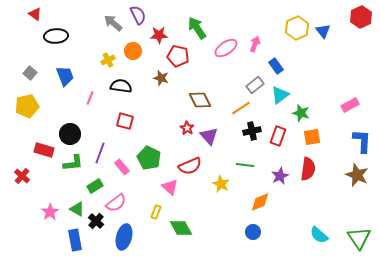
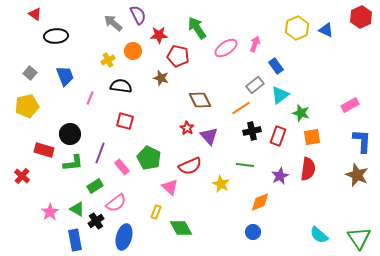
blue triangle at (323, 31): moved 3 px right, 1 px up; rotated 28 degrees counterclockwise
black cross at (96, 221): rotated 14 degrees clockwise
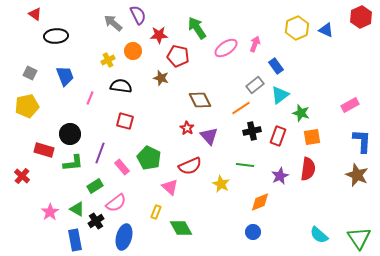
gray square at (30, 73): rotated 16 degrees counterclockwise
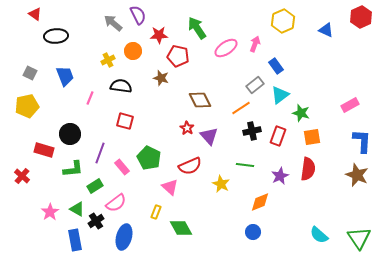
yellow hexagon at (297, 28): moved 14 px left, 7 px up
green L-shape at (73, 163): moved 6 px down
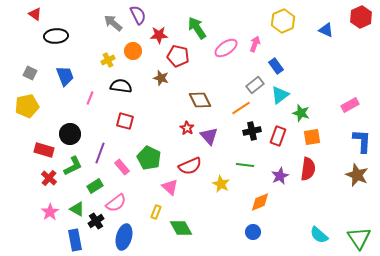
green L-shape at (73, 169): moved 3 px up; rotated 20 degrees counterclockwise
red cross at (22, 176): moved 27 px right, 2 px down
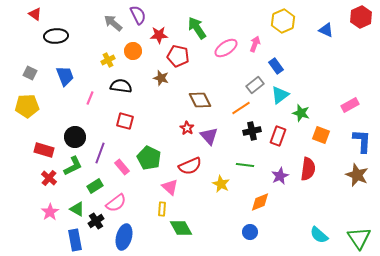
yellow pentagon at (27, 106): rotated 10 degrees clockwise
black circle at (70, 134): moved 5 px right, 3 px down
orange square at (312, 137): moved 9 px right, 2 px up; rotated 30 degrees clockwise
yellow rectangle at (156, 212): moved 6 px right, 3 px up; rotated 16 degrees counterclockwise
blue circle at (253, 232): moved 3 px left
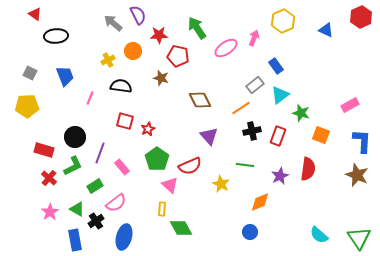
pink arrow at (255, 44): moved 1 px left, 6 px up
red star at (187, 128): moved 39 px left, 1 px down; rotated 16 degrees clockwise
green pentagon at (149, 158): moved 8 px right, 1 px down; rotated 10 degrees clockwise
pink triangle at (170, 187): moved 2 px up
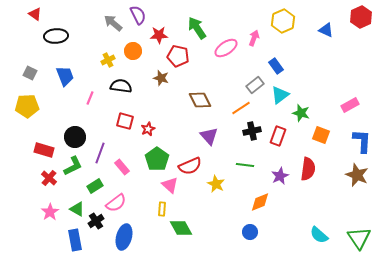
yellow star at (221, 184): moved 5 px left
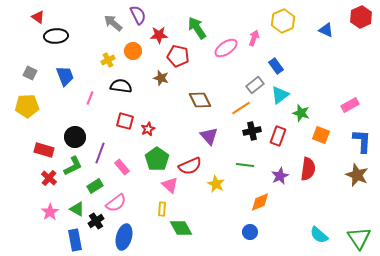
red triangle at (35, 14): moved 3 px right, 3 px down
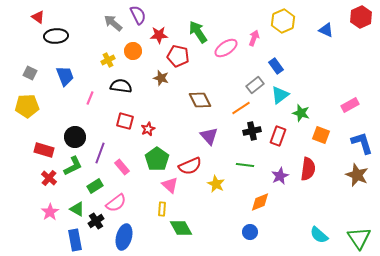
green arrow at (197, 28): moved 1 px right, 4 px down
blue L-shape at (362, 141): moved 2 px down; rotated 20 degrees counterclockwise
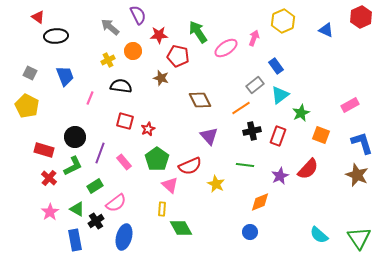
gray arrow at (113, 23): moved 3 px left, 4 px down
yellow pentagon at (27, 106): rotated 30 degrees clockwise
green star at (301, 113): rotated 30 degrees clockwise
pink rectangle at (122, 167): moved 2 px right, 5 px up
red semicircle at (308, 169): rotated 35 degrees clockwise
